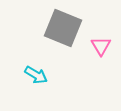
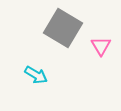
gray square: rotated 9 degrees clockwise
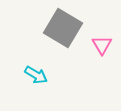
pink triangle: moved 1 px right, 1 px up
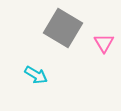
pink triangle: moved 2 px right, 2 px up
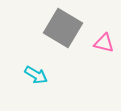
pink triangle: rotated 45 degrees counterclockwise
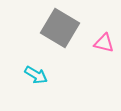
gray square: moved 3 px left
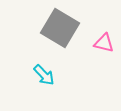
cyan arrow: moved 8 px right; rotated 15 degrees clockwise
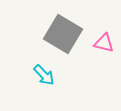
gray square: moved 3 px right, 6 px down
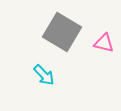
gray square: moved 1 px left, 2 px up
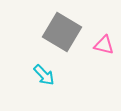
pink triangle: moved 2 px down
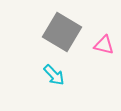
cyan arrow: moved 10 px right
